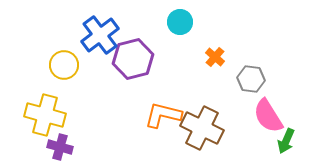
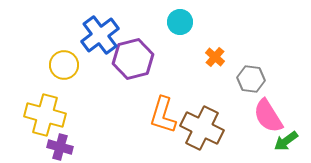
orange L-shape: rotated 87 degrees counterclockwise
green arrow: rotated 30 degrees clockwise
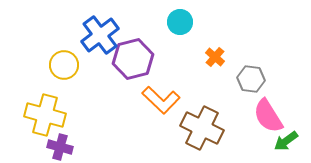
orange L-shape: moved 2 px left, 15 px up; rotated 63 degrees counterclockwise
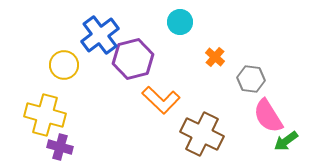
brown cross: moved 6 px down
